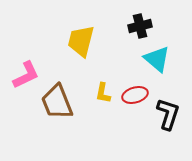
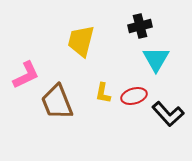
cyan triangle: moved 1 px left; rotated 20 degrees clockwise
red ellipse: moved 1 px left, 1 px down
black L-shape: rotated 120 degrees clockwise
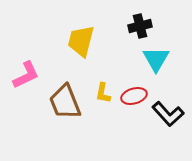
brown trapezoid: moved 8 px right
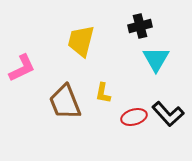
pink L-shape: moved 4 px left, 7 px up
red ellipse: moved 21 px down
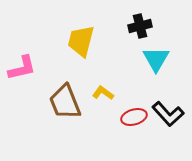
pink L-shape: rotated 12 degrees clockwise
yellow L-shape: rotated 115 degrees clockwise
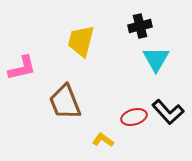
yellow L-shape: moved 47 px down
black L-shape: moved 2 px up
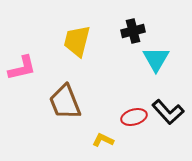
black cross: moved 7 px left, 5 px down
yellow trapezoid: moved 4 px left
yellow L-shape: rotated 10 degrees counterclockwise
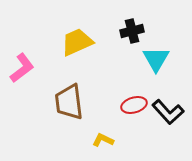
black cross: moved 1 px left
yellow trapezoid: moved 1 px down; rotated 52 degrees clockwise
pink L-shape: rotated 24 degrees counterclockwise
brown trapezoid: moved 4 px right; rotated 15 degrees clockwise
red ellipse: moved 12 px up
